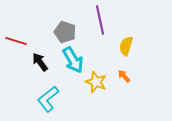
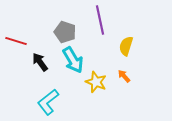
cyan L-shape: moved 3 px down
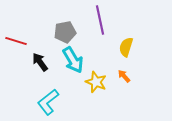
gray pentagon: rotated 30 degrees counterclockwise
yellow semicircle: moved 1 px down
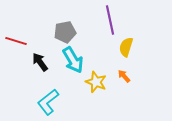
purple line: moved 10 px right
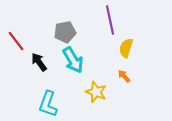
red line: rotated 35 degrees clockwise
yellow semicircle: moved 1 px down
black arrow: moved 1 px left
yellow star: moved 10 px down
cyan L-shape: moved 2 px down; rotated 32 degrees counterclockwise
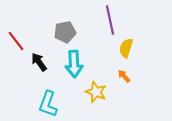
cyan arrow: moved 1 px right, 4 px down; rotated 28 degrees clockwise
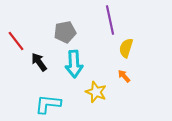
cyan L-shape: rotated 76 degrees clockwise
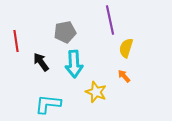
red line: rotated 30 degrees clockwise
black arrow: moved 2 px right
